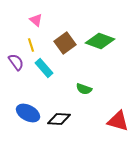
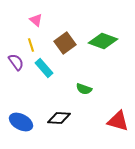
green diamond: moved 3 px right
blue ellipse: moved 7 px left, 9 px down
black diamond: moved 1 px up
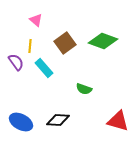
yellow line: moved 1 px left, 1 px down; rotated 24 degrees clockwise
black diamond: moved 1 px left, 2 px down
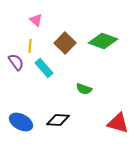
brown square: rotated 10 degrees counterclockwise
red triangle: moved 2 px down
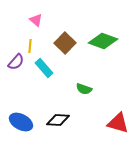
purple semicircle: rotated 78 degrees clockwise
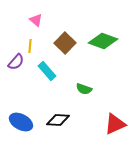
cyan rectangle: moved 3 px right, 3 px down
red triangle: moved 3 px left, 1 px down; rotated 40 degrees counterclockwise
